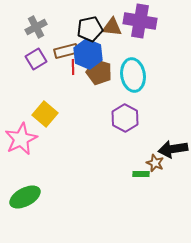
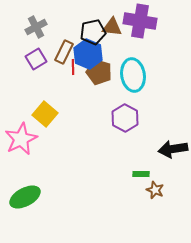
black pentagon: moved 3 px right, 3 px down
brown rectangle: moved 2 px left, 1 px down; rotated 50 degrees counterclockwise
brown star: moved 27 px down
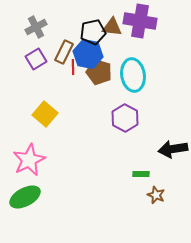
blue hexagon: rotated 12 degrees counterclockwise
pink star: moved 8 px right, 21 px down
brown star: moved 1 px right, 5 px down
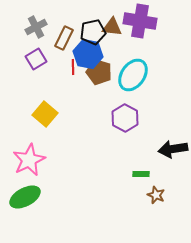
brown rectangle: moved 14 px up
cyan ellipse: rotated 44 degrees clockwise
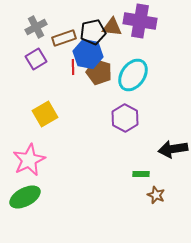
brown rectangle: rotated 45 degrees clockwise
yellow square: rotated 20 degrees clockwise
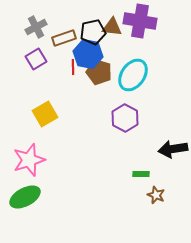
pink star: rotated 8 degrees clockwise
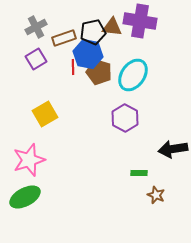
green rectangle: moved 2 px left, 1 px up
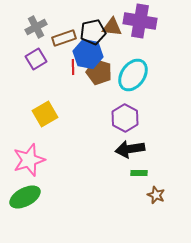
black arrow: moved 43 px left
